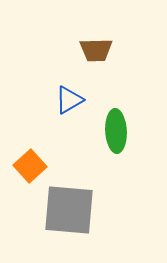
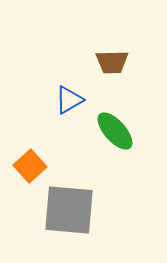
brown trapezoid: moved 16 px right, 12 px down
green ellipse: moved 1 px left; rotated 39 degrees counterclockwise
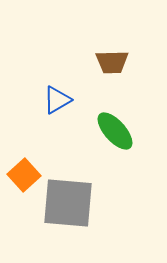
blue triangle: moved 12 px left
orange square: moved 6 px left, 9 px down
gray square: moved 1 px left, 7 px up
